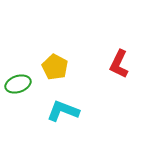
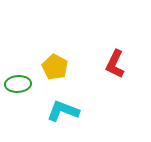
red L-shape: moved 4 px left
green ellipse: rotated 15 degrees clockwise
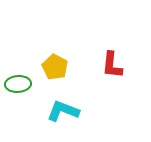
red L-shape: moved 3 px left, 1 px down; rotated 20 degrees counterclockwise
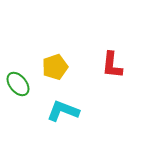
yellow pentagon: rotated 25 degrees clockwise
green ellipse: rotated 55 degrees clockwise
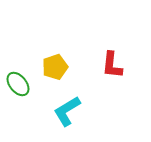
cyan L-shape: moved 4 px right; rotated 52 degrees counterclockwise
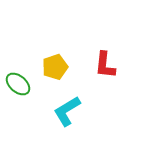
red L-shape: moved 7 px left
green ellipse: rotated 10 degrees counterclockwise
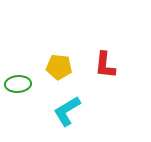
yellow pentagon: moved 4 px right; rotated 25 degrees clockwise
green ellipse: rotated 45 degrees counterclockwise
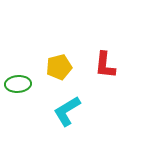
yellow pentagon: rotated 20 degrees counterclockwise
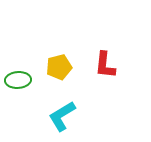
green ellipse: moved 4 px up
cyan L-shape: moved 5 px left, 5 px down
